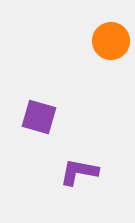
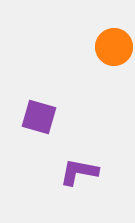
orange circle: moved 3 px right, 6 px down
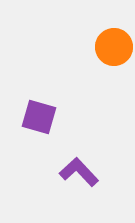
purple L-shape: rotated 36 degrees clockwise
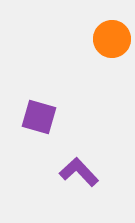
orange circle: moved 2 px left, 8 px up
